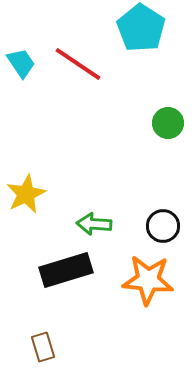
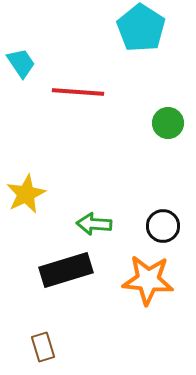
red line: moved 28 px down; rotated 30 degrees counterclockwise
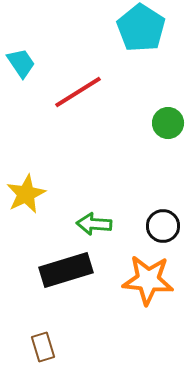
red line: rotated 36 degrees counterclockwise
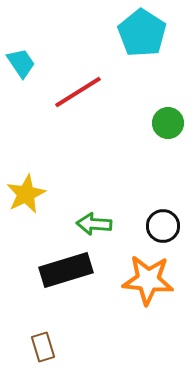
cyan pentagon: moved 1 px right, 5 px down
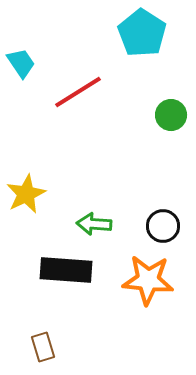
green circle: moved 3 px right, 8 px up
black rectangle: rotated 21 degrees clockwise
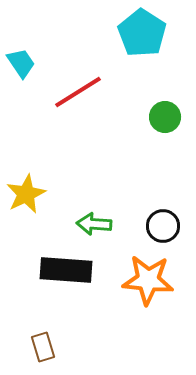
green circle: moved 6 px left, 2 px down
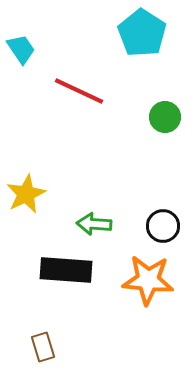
cyan trapezoid: moved 14 px up
red line: moved 1 px right, 1 px up; rotated 57 degrees clockwise
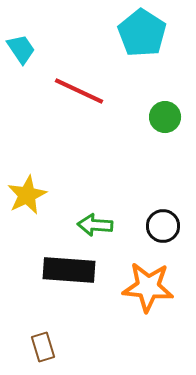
yellow star: moved 1 px right, 1 px down
green arrow: moved 1 px right, 1 px down
black rectangle: moved 3 px right
orange star: moved 7 px down
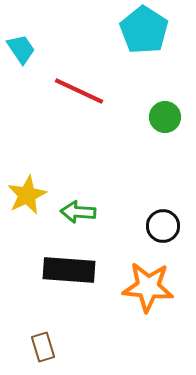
cyan pentagon: moved 2 px right, 3 px up
green arrow: moved 17 px left, 13 px up
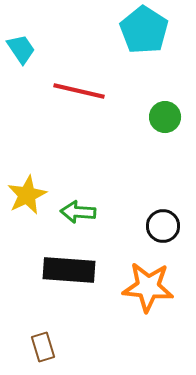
red line: rotated 12 degrees counterclockwise
